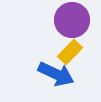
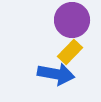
blue arrow: rotated 15 degrees counterclockwise
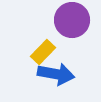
yellow rectangle: moved 27 px left
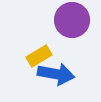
yellow rectangle: moved 4 px left, 4 px down; rotated 15 degrees clockwise
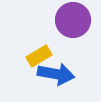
purple circle: moved 1 px right
